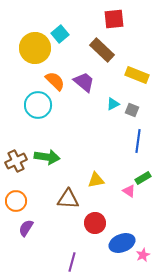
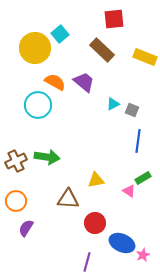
yellow rectangle: moved 8 px right, 18 px up
orange semicircle: moved 1 px down; rotated 15 degrees counterclockwise
blue ellipse: rotated 45 degrees clockwise
purple line: moved 15 px right
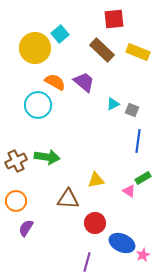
yellow rectangle: moved 7 px left, 5 px up
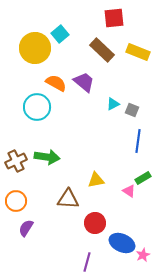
red square: moved 1 px up
orange semicircle: moved 1 px right, 1 px down
cyan circle: moved 1 px left, 2 px down
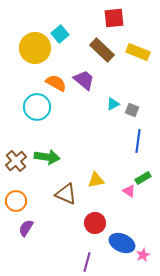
purple trapezoid: moved 2 px up
brown cross: rotated 15 degrees counterclockwise
brown triangle: moved 2 px left, 5 px up; rotated 20 degrees clockwise
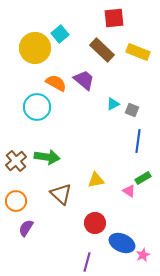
brown triangle: moved 5 px left; rotated 20 degrees clockwise
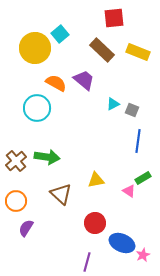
cyan circle: moved 1 px down
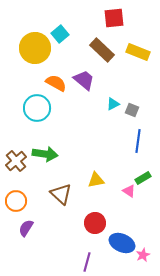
green arrow: moved 2 px left, 3 px up
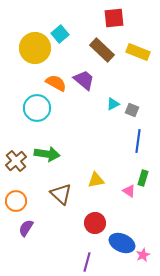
green arrow: moved 2 px right
green rectangle: rotated 42 degrees counterclockwise
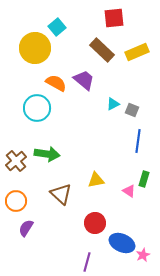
cyan square: moved 3 px left, 7 px up
yellow rectangle: moved 1 px left; rotated 45 degrees counterclockwise
green rectangle: moved 1 px right, 1 px down
